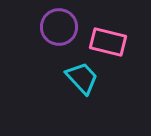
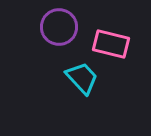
pink rectangle: moved 3 px right, 2 px down
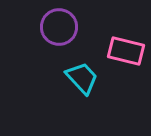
pink rectangle: moved 15 px right, 7 px down
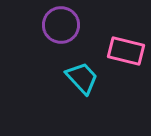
purple circle: moved 2 px right, 2 px up
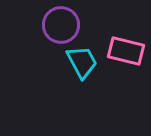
cyan trapezoid: moved 16 px up; rotated 15 degrees clockwise
